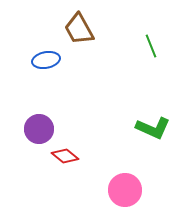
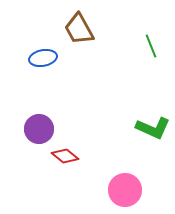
blue ellipse: moved 3 px left, 2 px up
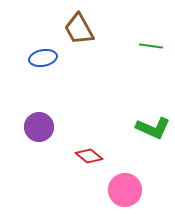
green line: rotated 60 degrees counterclockwise
purple circle: moved 2 px up
red diamond: moved 24 px right
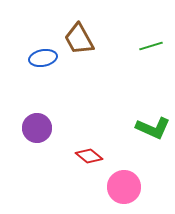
brown trapezoid: moved 10 px down
green line: rotated 25 degrees counterclockwise
purple circle: moved 2 px left, 1 px down
pink circle: moved 1 px left, 3 px up
